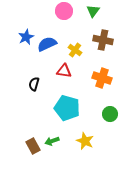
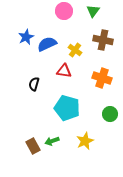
yellow star: rotated 24 degrees clockwise
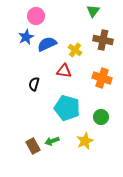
pink circle: moved 28 px left, 5 px down
green circle: moved 9 px left, 3 px down
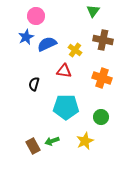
cyan pentagon: moved 1 px left, 1 px up; rotated 15 degrees counterclockwise
